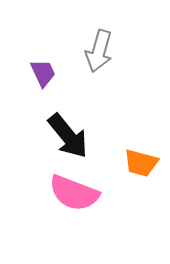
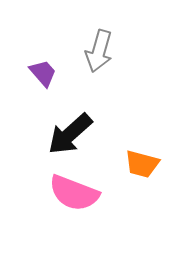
purple trapezoid: rotated 16 degrees counterclockwise
black arrow: moved 2 px right, 2 px up; rotated 87 degrees clockwise
orange trapezoid: moved 1 px right, 1 px down
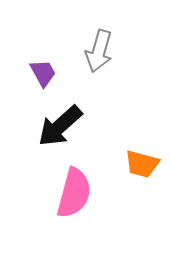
purple trapezoid: rotated 12 degrees clockwise
black arrow: moved 10 px left, 8 px up
pink semicircle: rotated 96 degrees counterclockwise
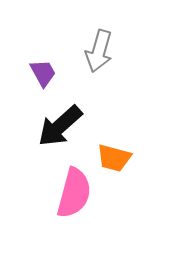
orange trapezoid: moved 28 px left, 6 px up
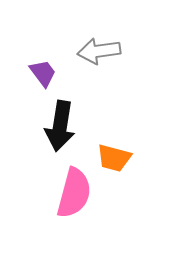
gray arrow: rotated 66 degrees clockwise
purple trapezoid: rotated 8 degrees counterclockwise
black arrow: rotated 39 degrees counterclockwise
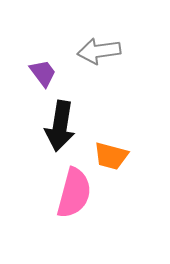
orange trapezoid: moved 3 px left, 2 px up
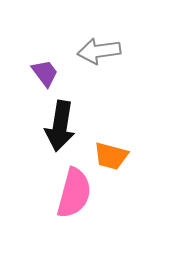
purple trapezoid: moved 2 px right
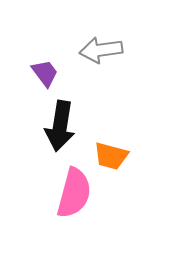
gray arrow: moved 2 px right, 1 px up
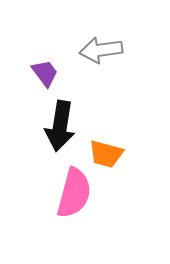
orange trapezoid: moved 5 px left, 2 px up
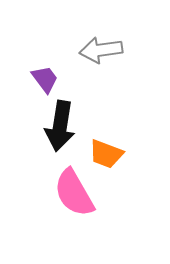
purple trapezoid: moved 6 px down
orange trapezoid: rotated 6 degrees clockwise
pink semicircle: rotated 135 degrees clockwise
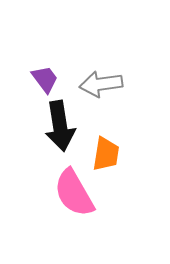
gray arrow: moved 34 px down
black arrow: rotated 18 degrees counterclockwise
orange trapezoid: rotated 102 degrees counterclockwise
